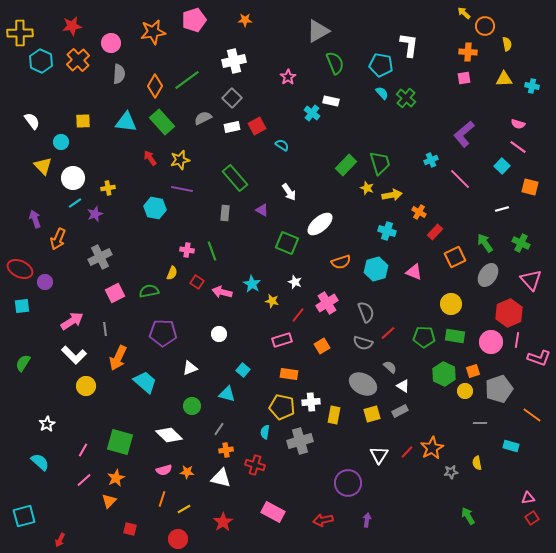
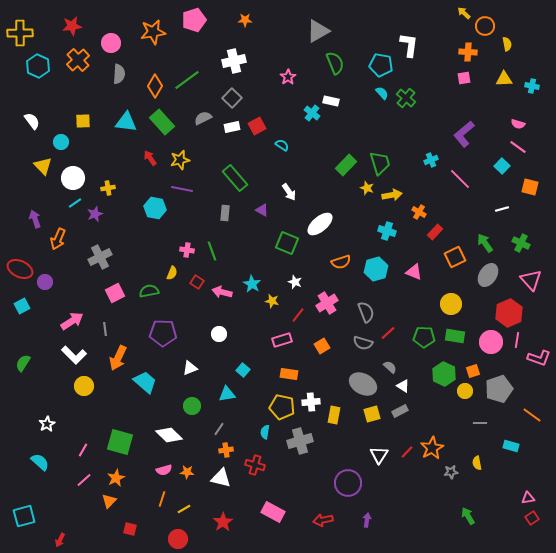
cyan hexagon at (41, 61): moved 3 px left, 5 px down
cyan square at (22, 306): rotated 21 degrees counterclockwise
yellow circle at (86, 386): moved 2 px left
cyan triangle at (227, 394): rotated 24 degrees counterclockwise
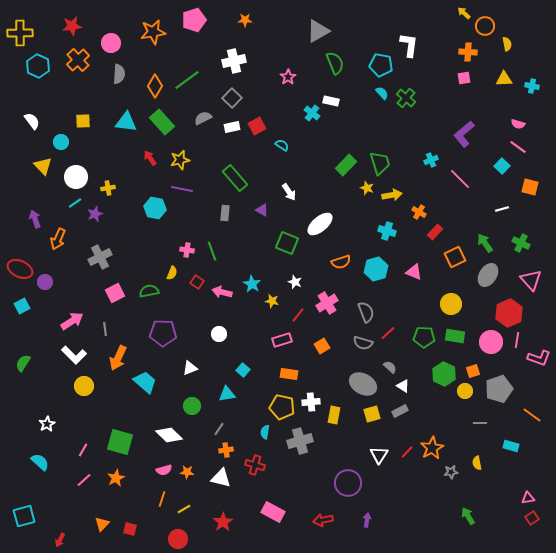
white circle at (73, 178): moved 3 px right, 1 px up
orange triangle at (109, 501): moved 7 px left, 23 px down
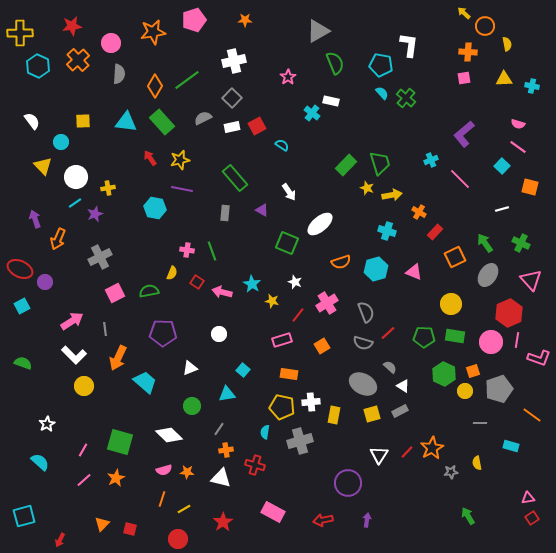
green semicircle at (23, 363): rotated 78 degrees clockwise
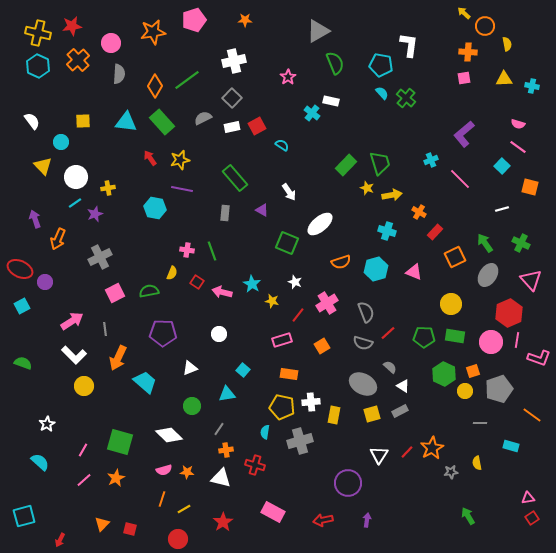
yellow cross at (20, 33): moved 18 px right; rotated 15 degrees clockwise
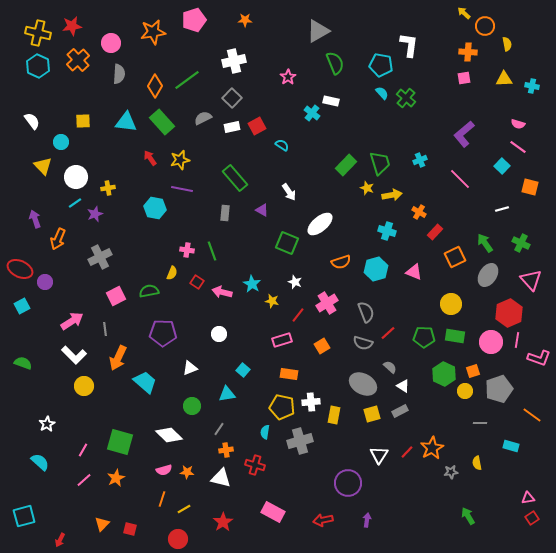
cyan cross at (431, 160): moved 11 px left
pink square at (115, 293): moved 1 px right, 3 px down
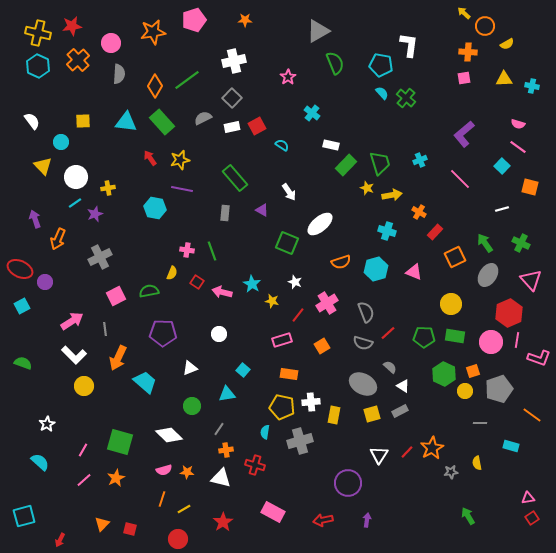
yellow semicircle at (507, 44): rotated 72 degrees clockwise
white rectangle at (331, 101): moved 44 px down
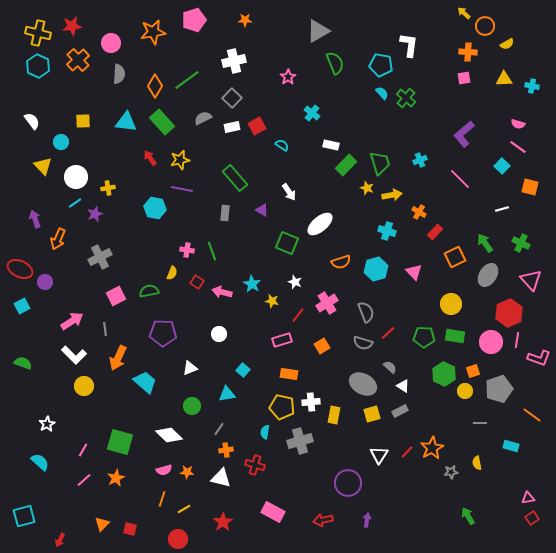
pink triangle at (414, 272): rotated 24 degrees clockwise
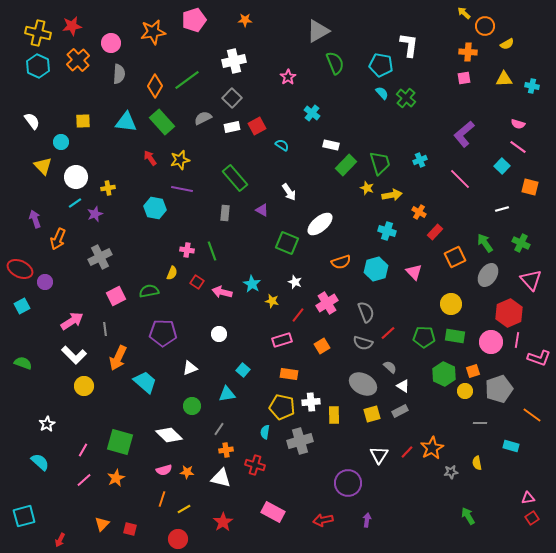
yellow rectangle at (334, 415): rotated 12 degrees counterclockwise
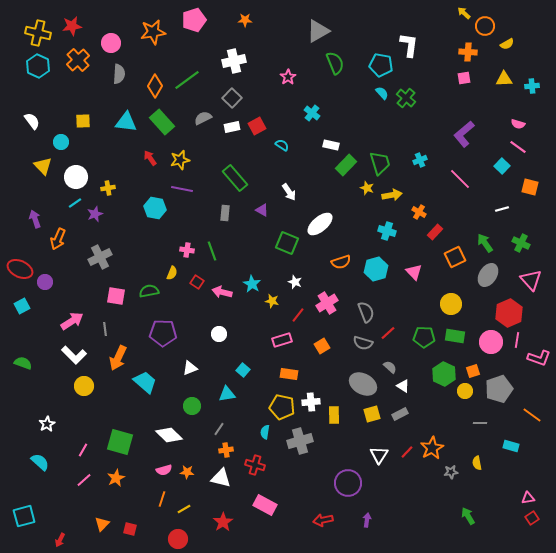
cyan cross at (532, 86): rotated 16 degrees counterclockwise
pink square at (116, 296): rotated 36 degrees clockwise
gray rectangle at (400, 411): moved 3 px down
pink rectangle at (273, 512): moved 8 px left, 7 px up
